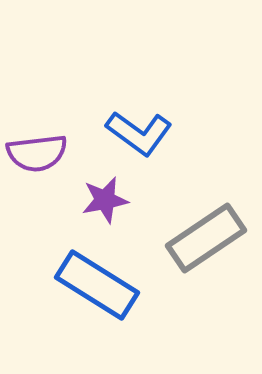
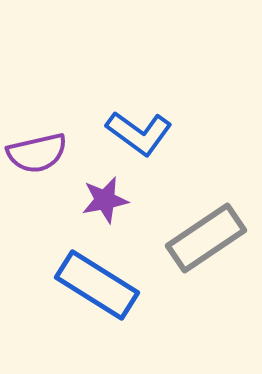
purple semicircle: rotated 6 degrees counterclockwise
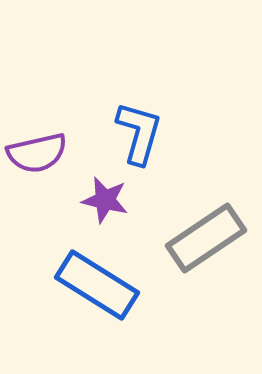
blue L-shape: rotated 110 degrees counterclockwise
purple star: rotated 24 degrees clockwise
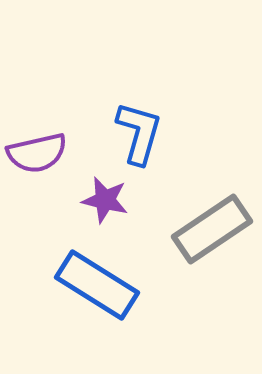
gray rectangle: moved 6 px right, 9 px up
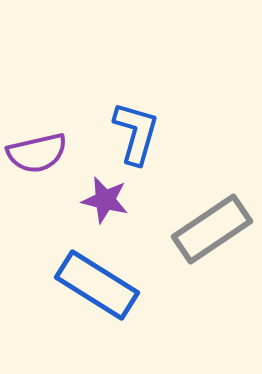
blue L-shape: moved 3 px left
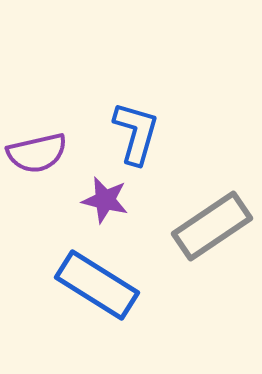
gray rectangle: moved 3 px up
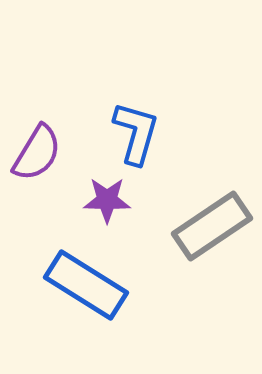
purple semicircle: rotated 46 degrees counterclockwise
purple star: moved 2 px right; rotated 12 degrees counterclockwise
blue rectangle: moved 11 px left
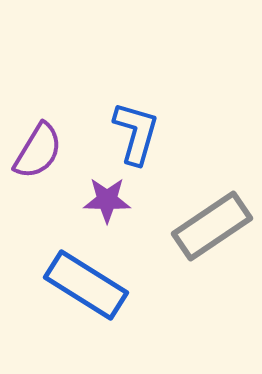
purple semicircle: moved 1 px right, 2 px up
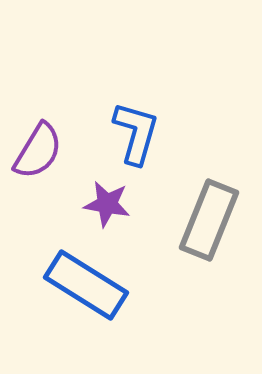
purple star: moved 4 px down; rotated 9 degrees clockwise
gray rectangle: moved 3 px left, 6 px up; rotated 34 degrees counterclockwise
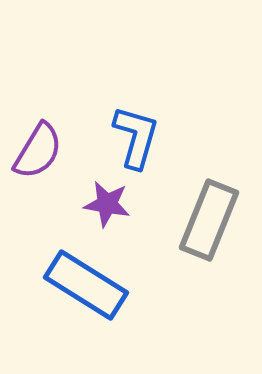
blue L-shape: moved 4 px down
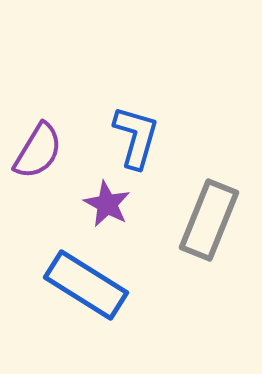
purple star: rotated 18 degrees clockwise
